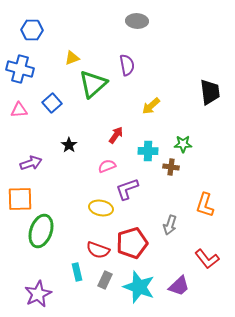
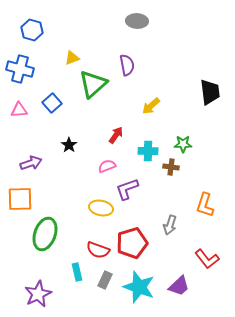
blue hexagon: rotated 15 degrees clockwise
green ellipse: moved 4 px right, 3 px down
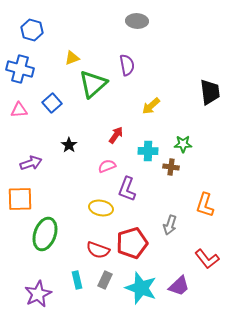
purple L-shape: rotated 50 degrees counterclockwise
cyan rectangle: moved 8 px down
cyan star: moved 2 px right, 1 px down
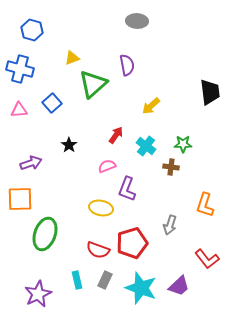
cyan cross: moved 2 px left, 5 px up; rotated 36 degrees clockwise
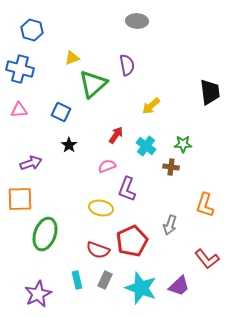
blue square: moved 9 px right, 9 px down; rotated 24 degrees counterclockwise
red pentagon: moved 2 px up; rotated 8 degrees counterclockwise
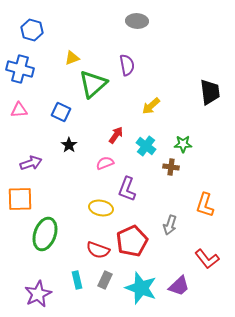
pink semicircle: moved 2 px left, 3 px up
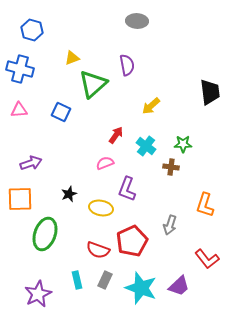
black star: moved 49 px down; rotated 14 degrees clockwise
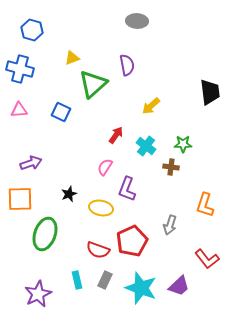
pink semicircle: moved 4 px down; rotated 36 degrees counterclockwise
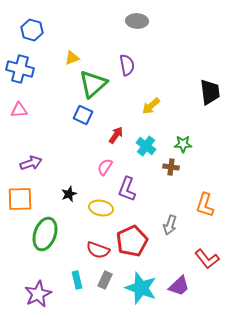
blue square: moved 22 px right, 3 px down
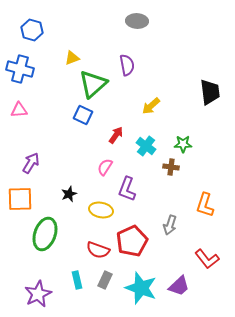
purple arrow: rotated 40 degrees counterclockwise
yellow ellipse: moved 2 px down
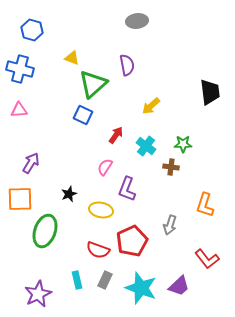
gray ellipse: rotated 10 degrees counterclockwise
yellow triangle: rotated 42 degrees clockwise
green ellipse: moved 3 px up
